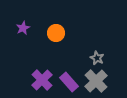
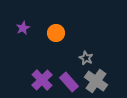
gray star: moved 11 px left
gray cross: rotated 10 degrees counterclockwise
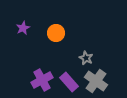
purple cross: rotated 15 degrees clockwise
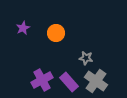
gray star: rotated 16 degrees counterclockwise
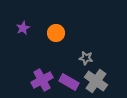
purple rectangle: rotated 18 degrees counterclockwise
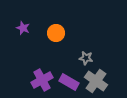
purple star: rotated 24 degrees counterclockwise
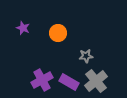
orange circle: moved 2 px right
gray star: moved 2 px up; rotated 16 degrees counterclockwise
gray cross: rotated 15 degrees clockwise
